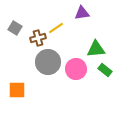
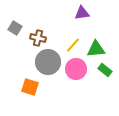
yellow line: moved 17 px right, 17 px down; rotated 14 degrees counterclockwise
brown cross: rotated 28 degrees clockwise
orange square: moved 13 px right, 3 px up; rotated 18 degrees clockwise
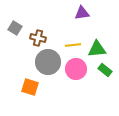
yellow line: rotated 42 degrees clockwise
green triangle: moved 1 px right
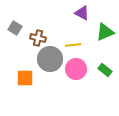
purple triangle: rotated 35 degrees clockwise
green triangle: moved 8 px right, 17 px up; rotated 18 degrees counterclockwise
gray circle: moved 2 px right, 3 px up
orange square: moved 5 px left, 9 px up; rotated 18 degrees counterclockwise
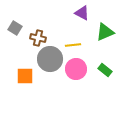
orange square: moved 2 px up
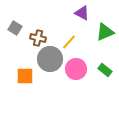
yellow line: moved 4 px left, 3 px up; rotated 42 degrees counterclockwise
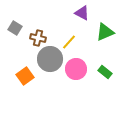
green rectangle: moved 2 px down
orange square: rotated 36 degrees counterclockwise
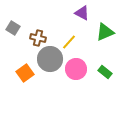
gray square: moved 2 px left
orange square: moved 3 px up
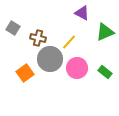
pink circle: moved 1 px right, 1 px up
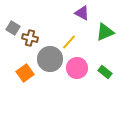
brown cross: moved 8 px left
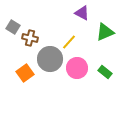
gray square: moved 1 px up
